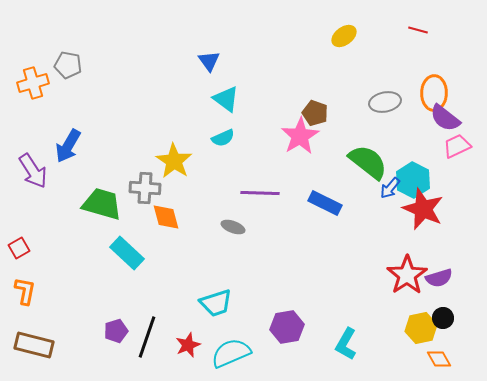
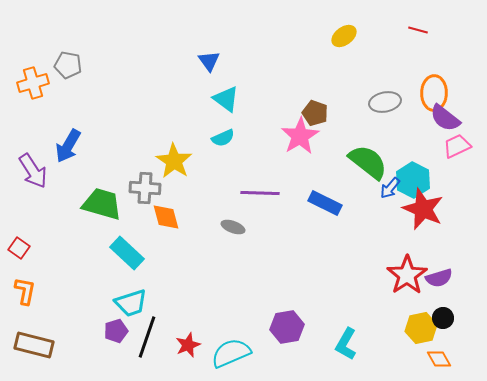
red square at (19, 248): rotated 25 degrees counterclockwise
cyan trapezoid at (216, 303): moved 85 px left
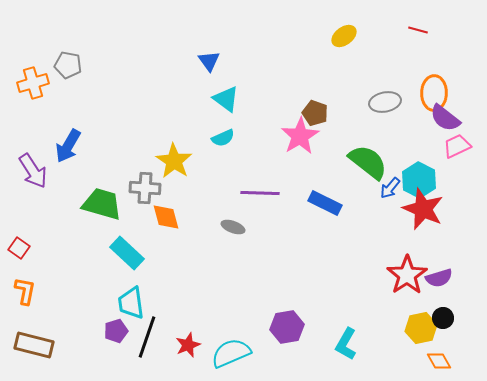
cyan hexagon at (413, 180): moved 6 px right
cyan trapezoid at (131, 303): rotated 100 degrees clockwise
orange diamond at (439, 359): moved 2 px down
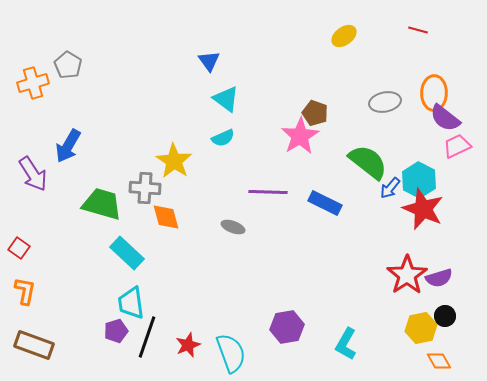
gray pentagon at (68, 65): rotated 20 degrees clockwise
purple arrow at (33, 171): moved 3 px down
purple line at (260, 193): moved 8 px right, 1 px up
black circle at (443, 318): moved 2 px right, 2 px up
brown rectangle at (34, 345): rotated 6 degrees clockwise
cyan semicircle at (231, 353): rotated 93 degrees clockwise
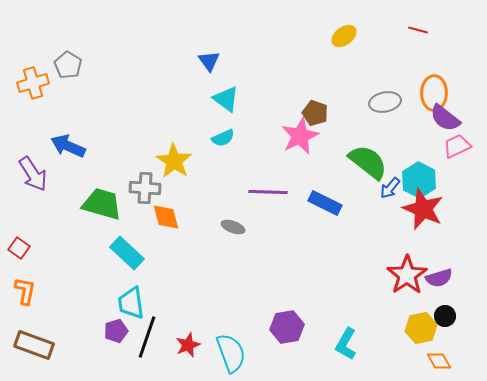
pink star at (300, 136): rotated 6 degrees clockwise
blue arrow at (68, 146): rotated 84 degrees clockwise
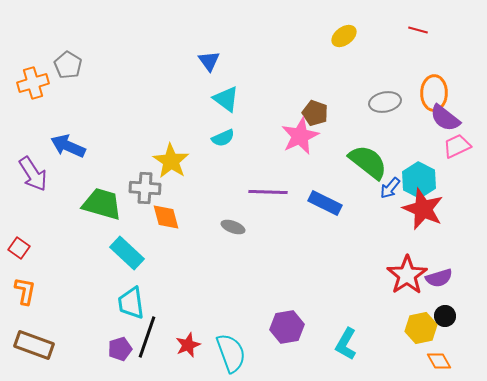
yellow star at (174, 161): moved 3 px left
purple pentagon at (116, 331): moved 4 px right, 18 px down
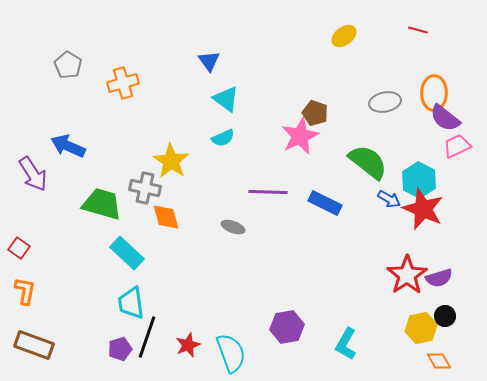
orange cross at (33, 83): moved 90 px right
gray cross at (145, 188): rotated 8 degrees clockwise
blue arrow at (390, 188): moved 1 px left, 11 px down; rotated 100 degrees counterclockwise
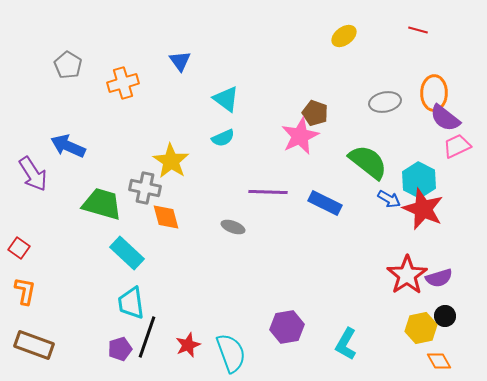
blue triangle at (209, 61): moved 29 px left
